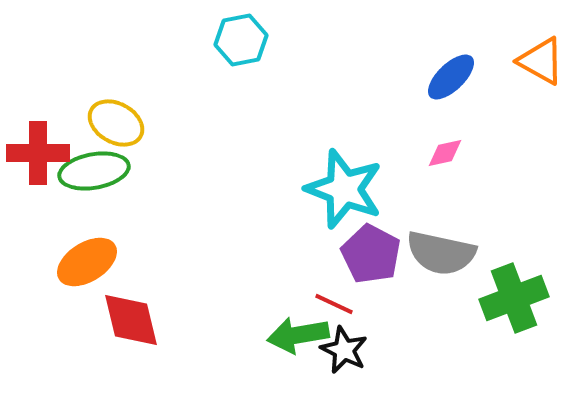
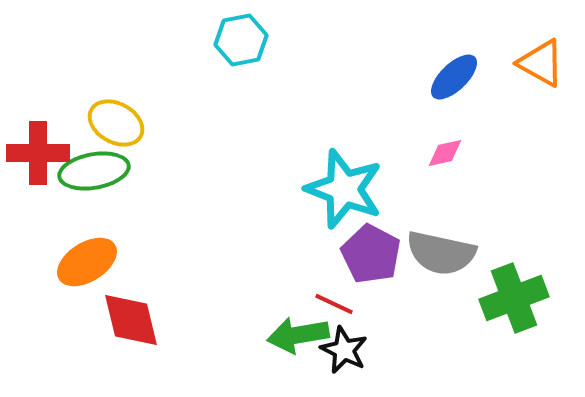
orange triangle: moved 2 px down
blue ellipse: moved 3 px right
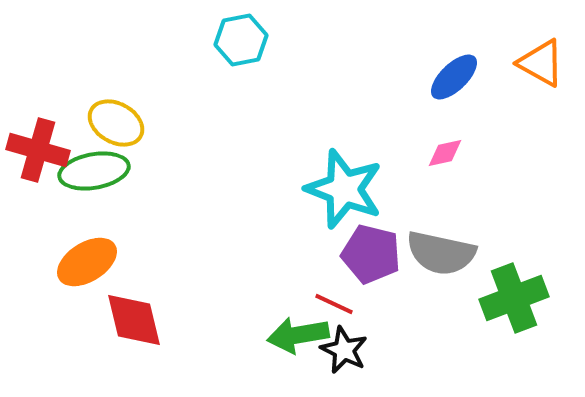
red cross: moved 3 px up; rotated 16 degrees clockwise
purple pentagon: rotated 14 degrees counterclockwise
red diamond: moved 3 px right
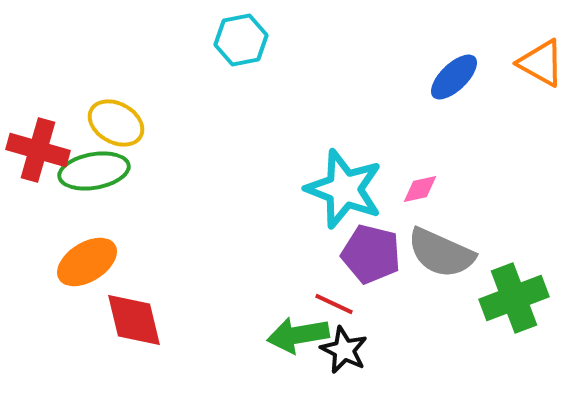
pink diamond: moved 25 px left, 36 px down
gray semicircle: rotated 12 degrees clockwise
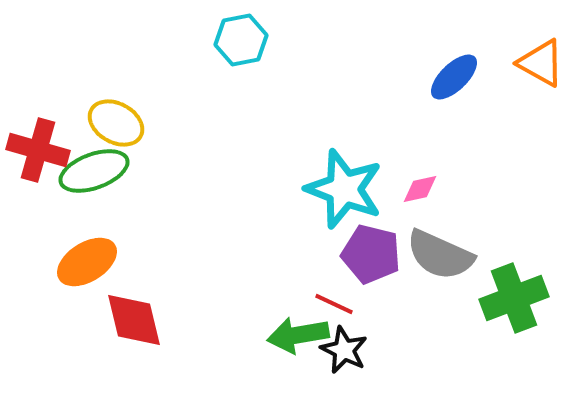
green ellipse: rotated 10 degrees counterclockwise
gray semicircle: moved 1 px left, 2 px down
